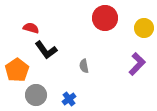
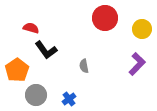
yellow circle: moved 2 px left, 1 px down
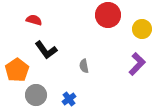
red circle: moved 3 px right, 3 px up
red semicircle: moved 3 px right, 8 px up
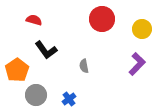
red circle: moved 6 px left, 4 px down
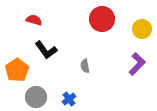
gray semicircle: moved 1 px right
gray circle: moved 2 px down
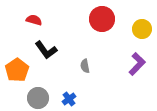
gray circle: moved 2 px right, 1 px down
